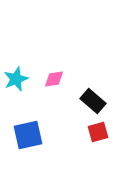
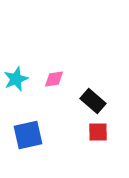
red square: rotated 15 degrees clockwise
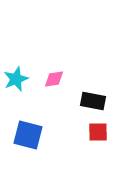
black rectangle: rotated 30 degrees counterclockwise
blue square: rotated 28 degrees clockwise
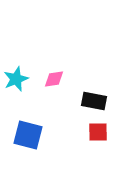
black rectangle: moved 1 px right
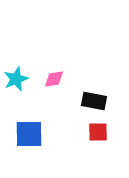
blue square: moved 1 px right, 1 px up; rotated 16 degrees counterclockwise
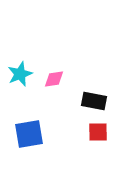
cyan star: moved 4 px right, 5 px up
blue square: rotated 8 degrees counterclockwise
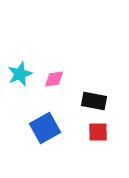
blue square: moved 16 px right, 6 px up; rotated 20 degrees counterclockwise
